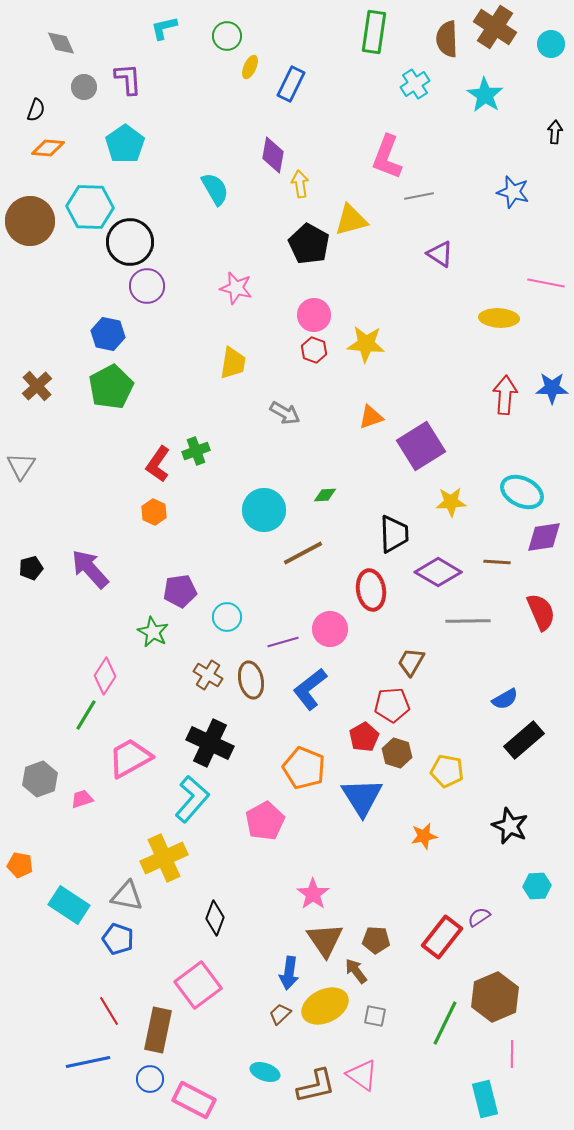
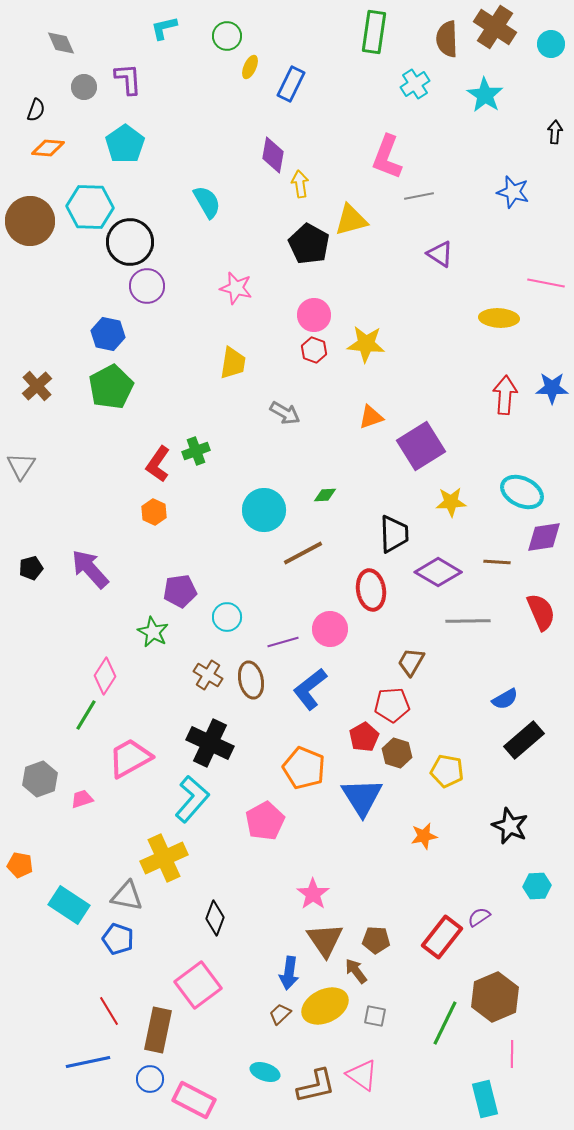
cyan semicircle at (215, 189): moved 8 px left, 13 px down
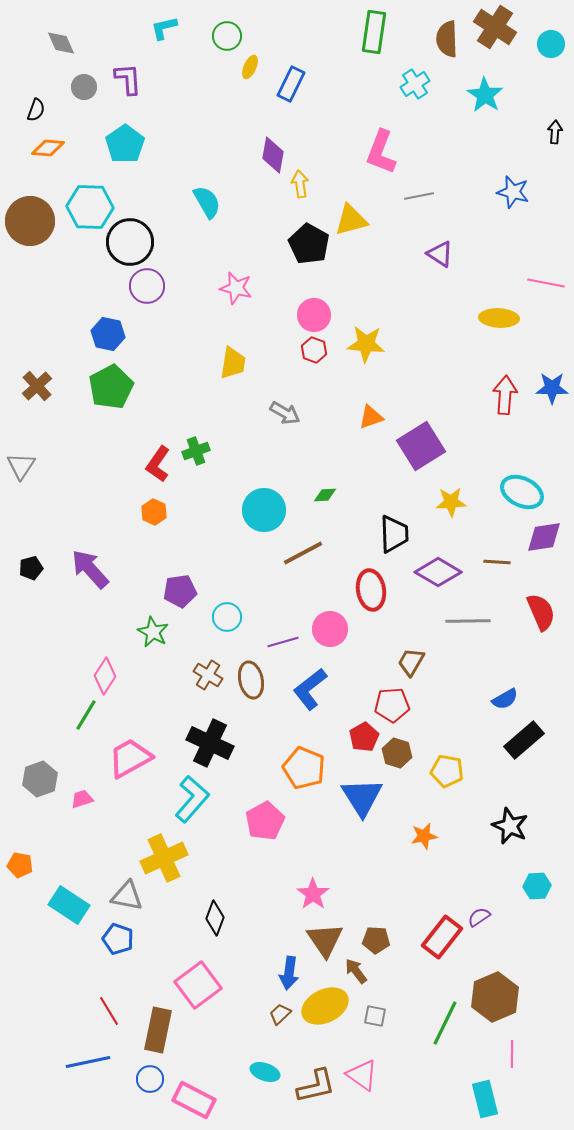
pink L-shape at (387, 157): moved 6 px left, 5 px up
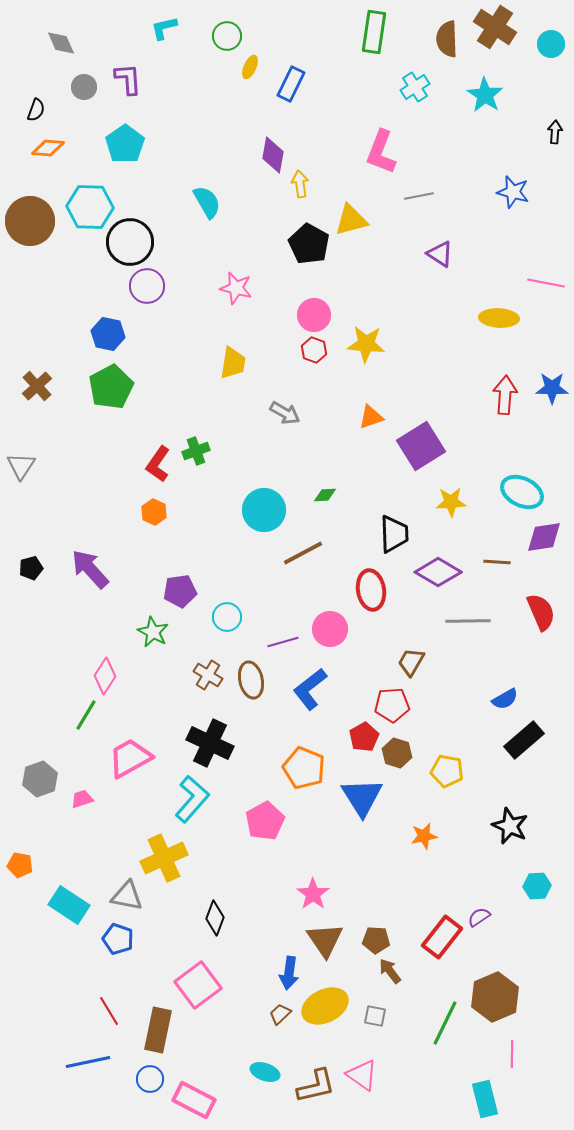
cyan cross at (415, 84): moved 3 px down
brown arrow at (356, 971): moved 34 px right
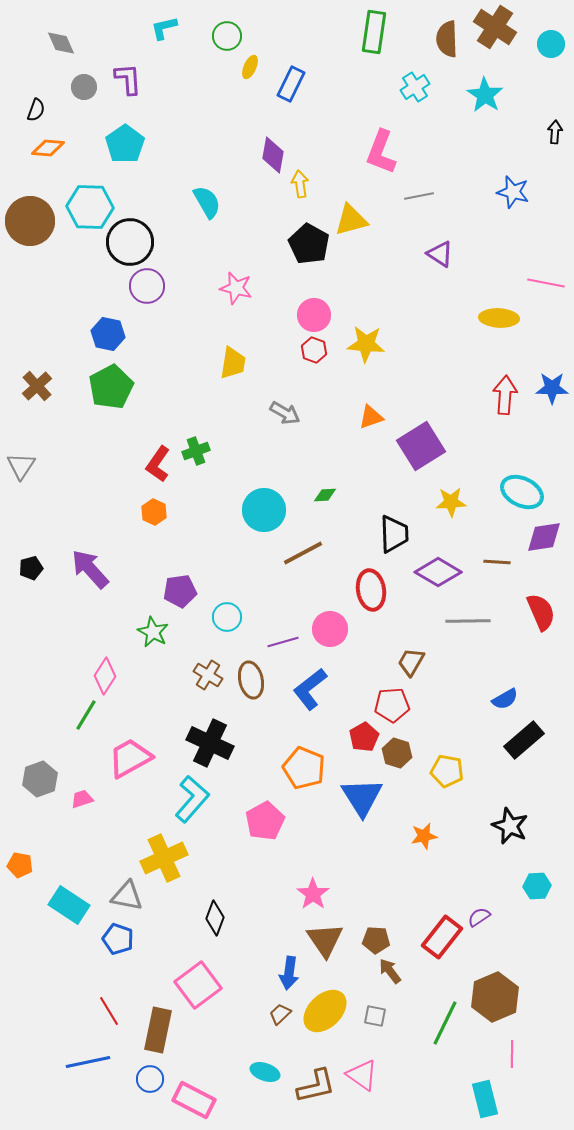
yellow ellipse at (325, 1006): moved 5 px down; rotated 18 degrees counterclockwise
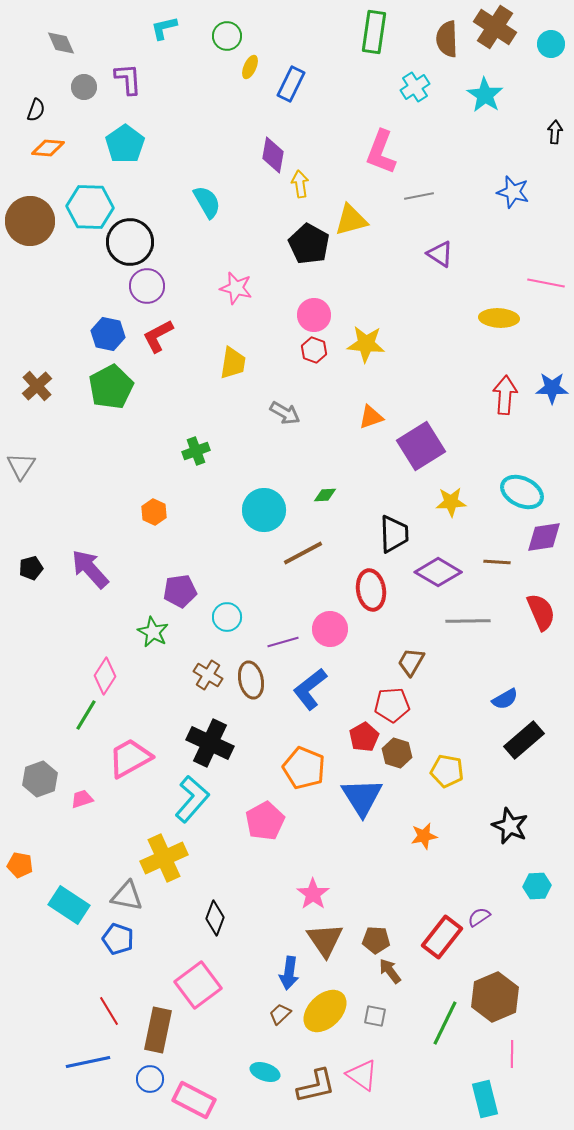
red L-shape at (158, 464): moved 128 px up; rotated 27 degrees clockwise
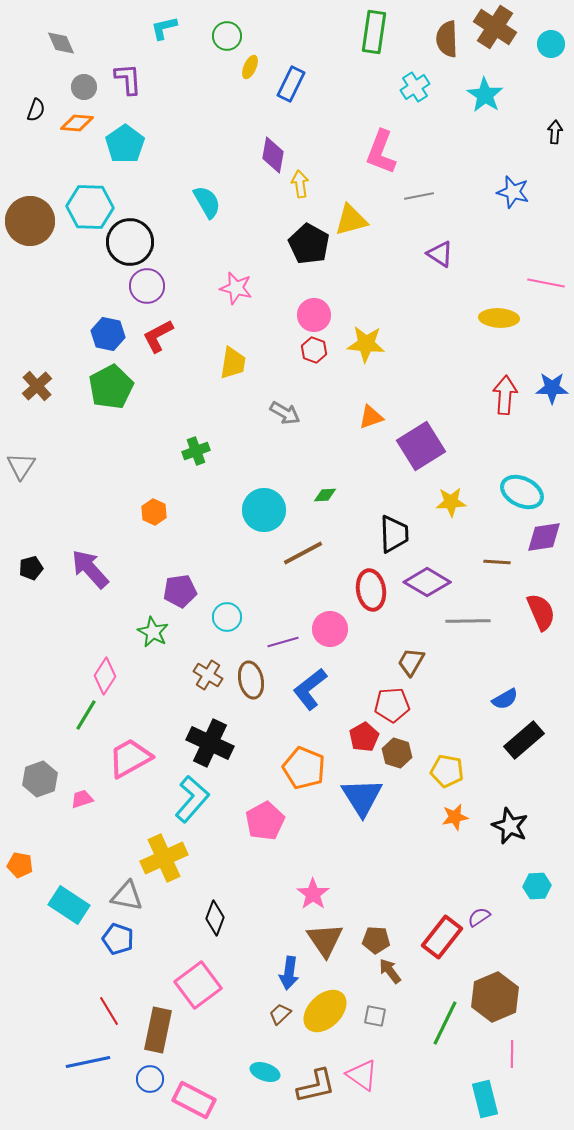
orange diamond at (48, 148): moved 29 px right, 25 px up
purple diamond at (438, 572): moved 11 px left, 10 px down
orange star at (424, 836): moved 31 px right, 19 px up
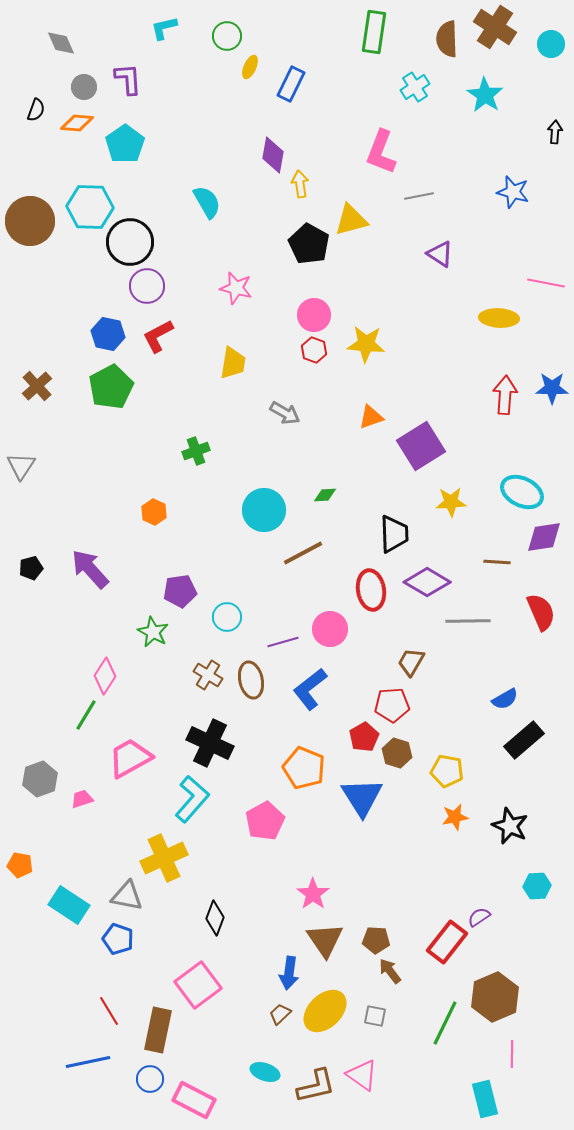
red rectangle at (442, 937): moved 5 px right, 5 px down
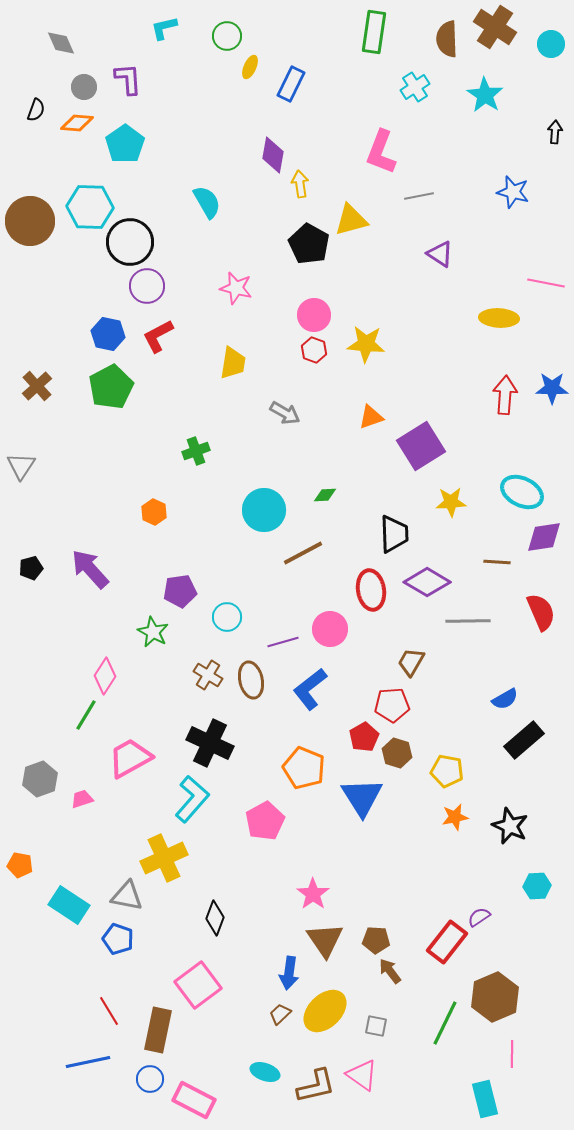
gray square at (375, 1016): moved 1 px right, 10 px down
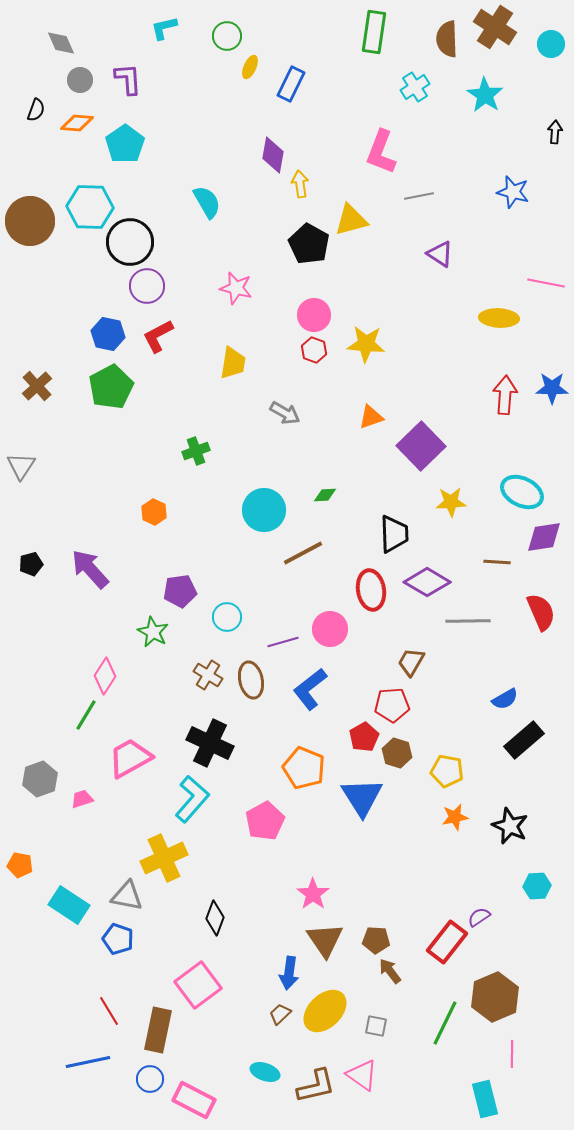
gray circle at (84, 87): moved 4 px left, 7 px up
purple square at (421, 446): rotated 12 degrees counterclockwise
black pentagon at (31, 568): moved 4 px up
